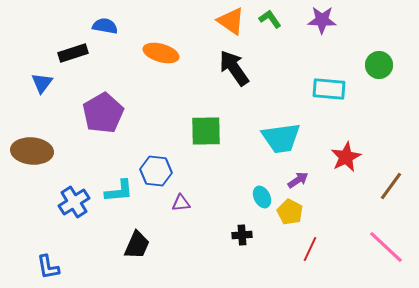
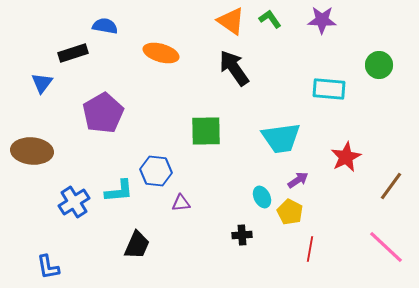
red line: rotated 15 degrees counterclockwise
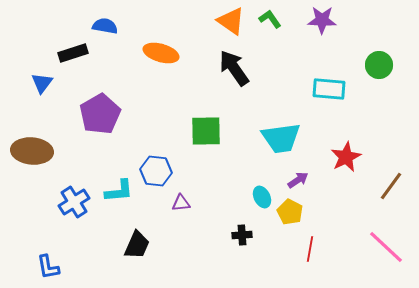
purple pentagon: moved 3 px left, 1 px down
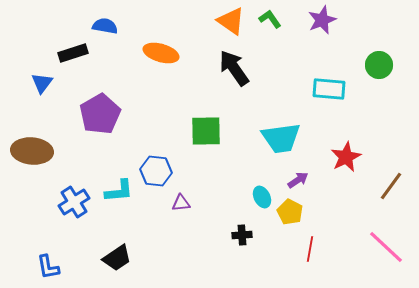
purple star: rotated 24 degrees counterclockwise
black trapezoid: moved 20 px left, 13 px down; rotated 32 degrees clockwise
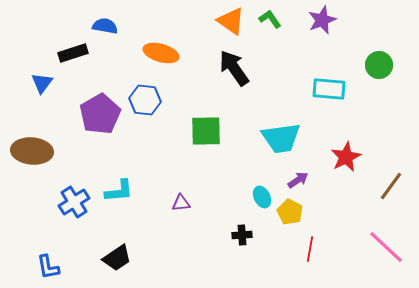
blue hexagon: moved 11 px left, 71 px up
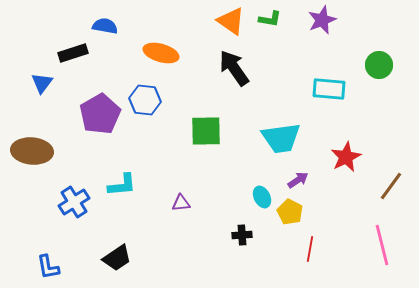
green L-shape: rotated 135 degrees clockwise
cyan L-shape: moved 3 px right, 6 px up
pink line: moved 4 px left, 2 px up; rotated 33 degrees clockwise
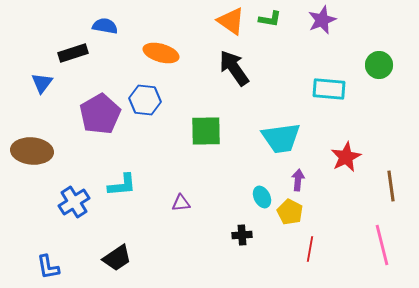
purple arrow: rotated 50 degrees counterclockwise
brown line: rotated 44 degrees counterclockwise
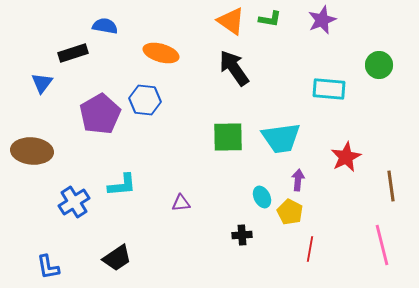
green square: moved 22 px right, 6 px down
